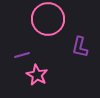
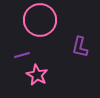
pink circle: moved 8 px left, 1 px down
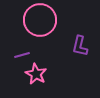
purple L-shape: moved 1 px up
pink star: moved 1 px left, 1 px up
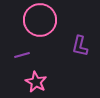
pink star: moved 8 px down
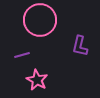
pink star: moved 1 px right, 2 px up
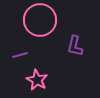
purple L-shape: moved 5 px left
purple line: moved 2 px left
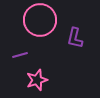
purple L-shape: moved 8 px up
pink star: rotated 25 degrees clockwise
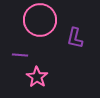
purple line: rotated 21 degrees clockwise
pink star: moved 3 px up; rotated 20 degrees counterclockwise
